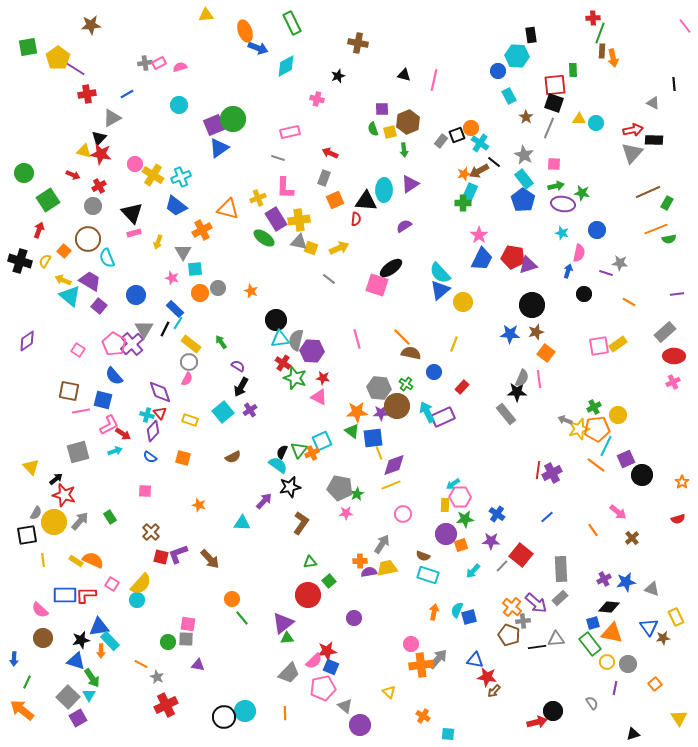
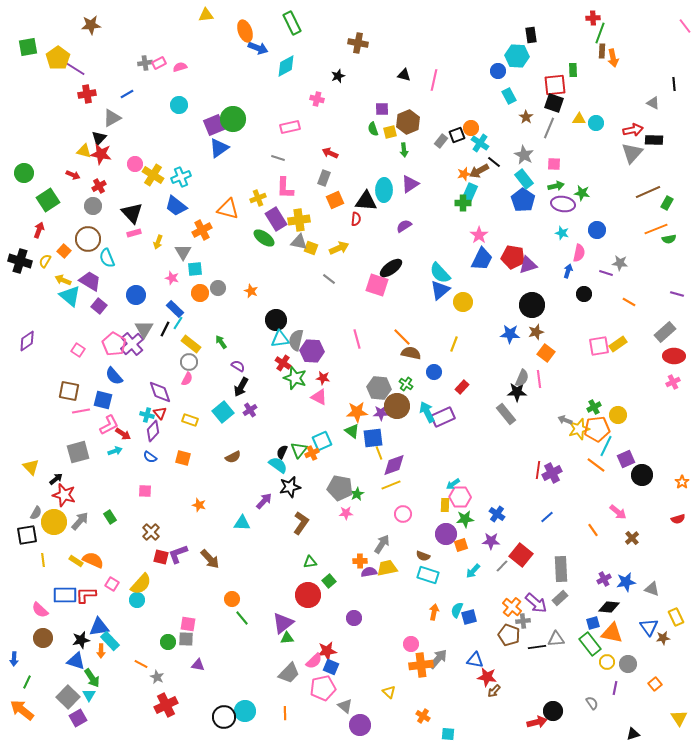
pink rectangle at (290, 132): moved 5 px up
purple line at (677, 294): rotated 24 degrees clockwise
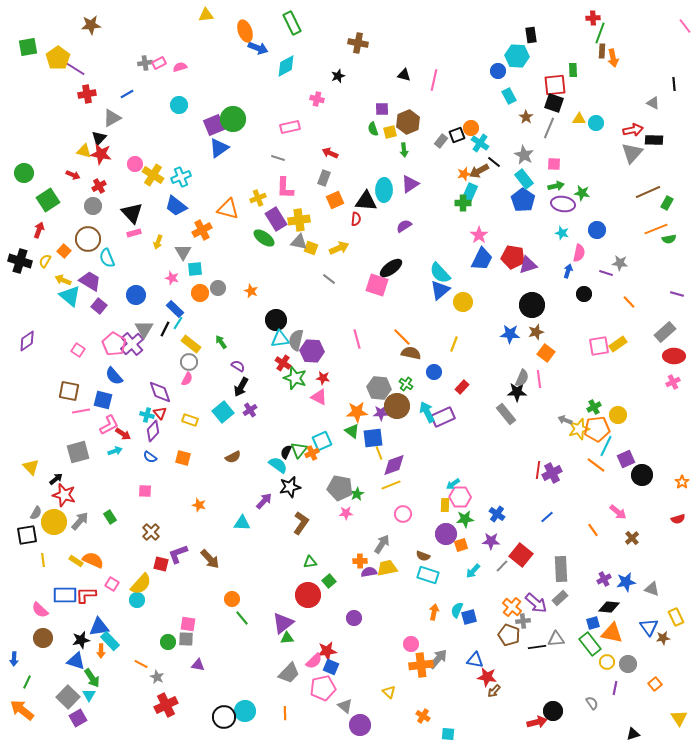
orange line at (629, 302): rotated 16 degrees clockwise
black semicircle at (282, 452): moved 4 px right
red square at (161, 557): moved 7 px down
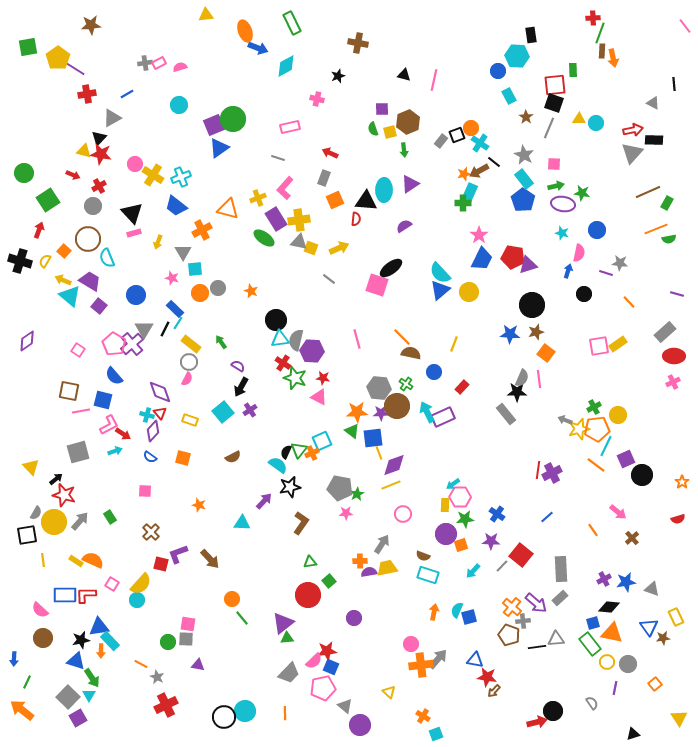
pink L-shape at (285, 188): rotated 40 degrees clockwise
yellow circle at (463, 302): moved 6 px right, 10 px up
cyan square at (448, 734): moved 12 px left; rotated 24 degrees counterclockwise
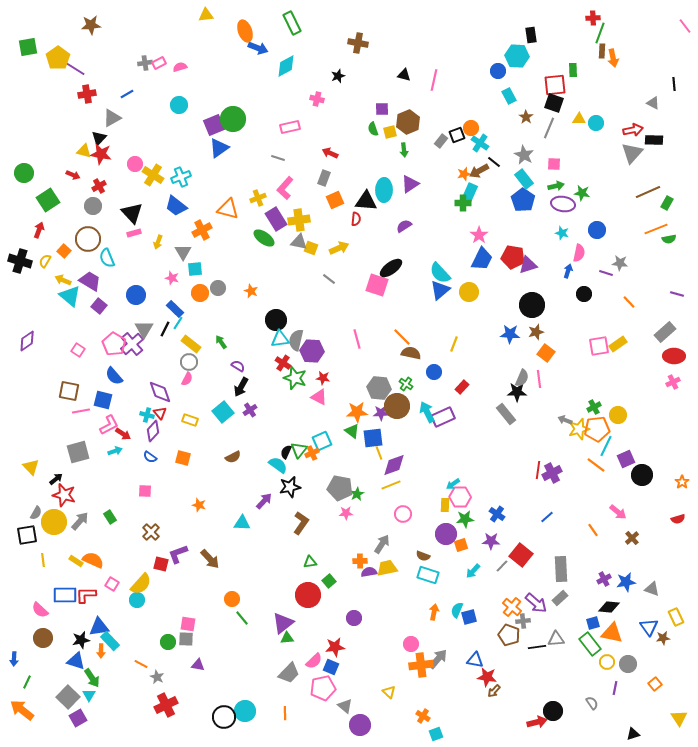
red star at (327, 651): moved 8 px right, 4 px up
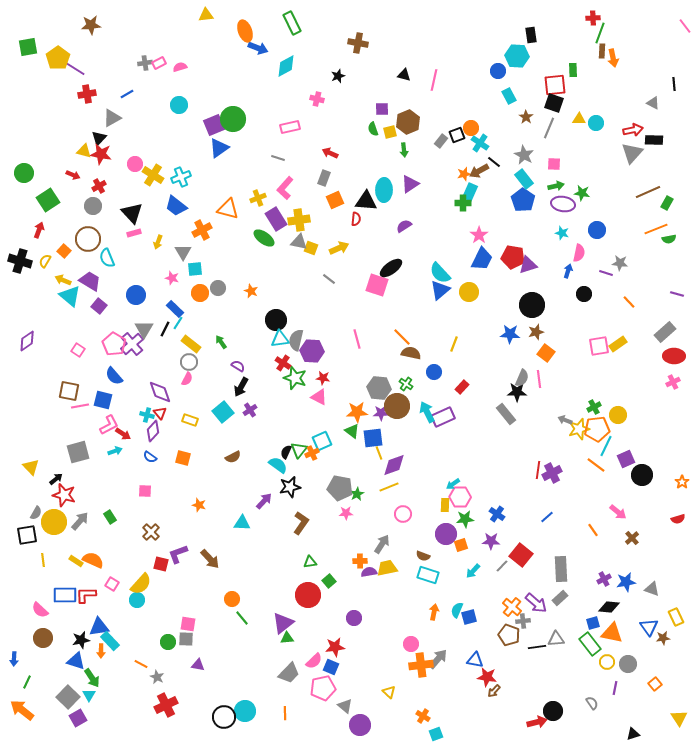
pink line at (81, 411): moved 1 px left, 5 px up
yellow line at (391, 485): moved 2 px left, 2 px down
